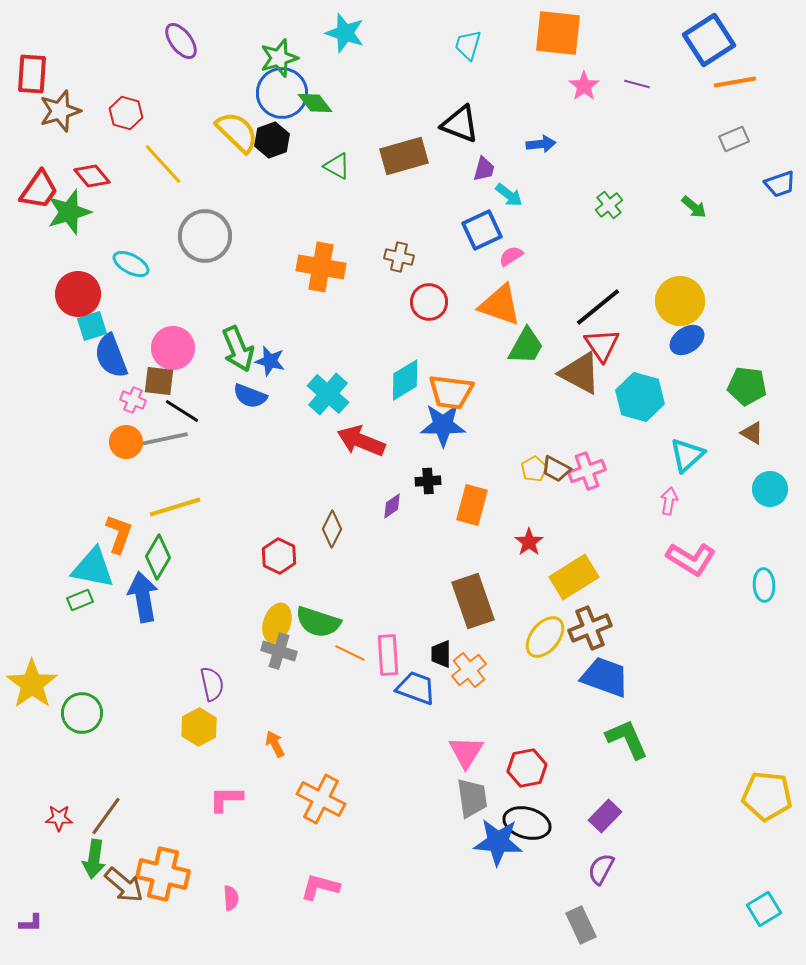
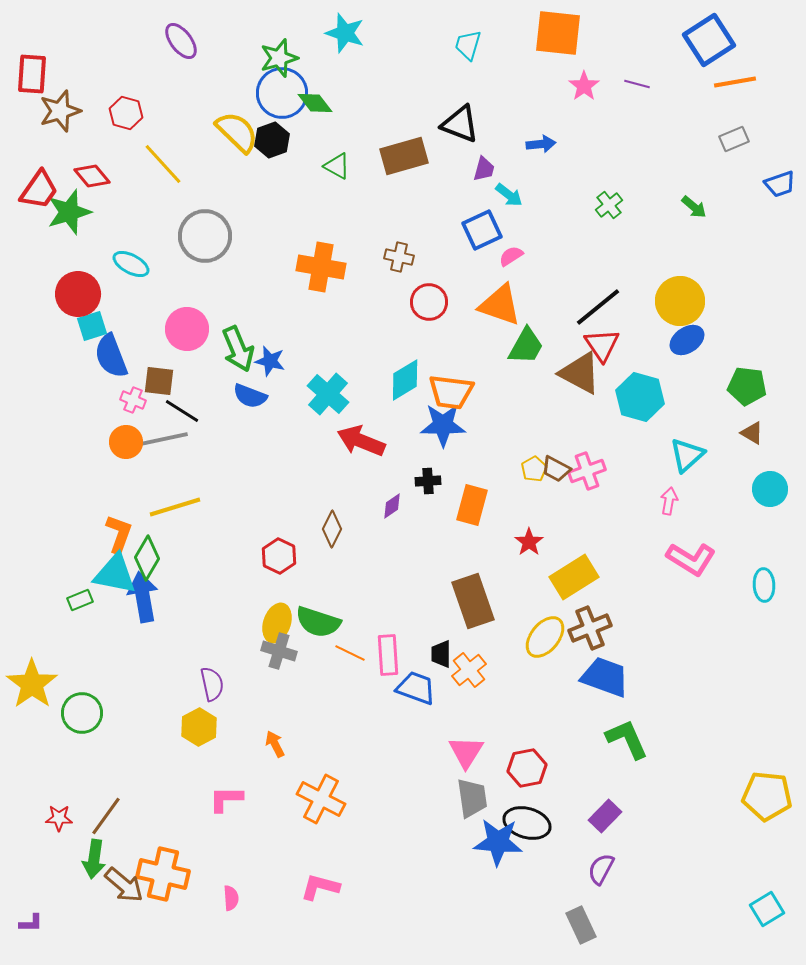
pink circle at (173, 348): moved 14 px right, 19 px up
green diamond at (158, 557): moved 11 px left, 1 px down
cyan triangle at (93, 568): moved 22 px right, 6 px down
cyan square at (764, 909): moved 3 px right
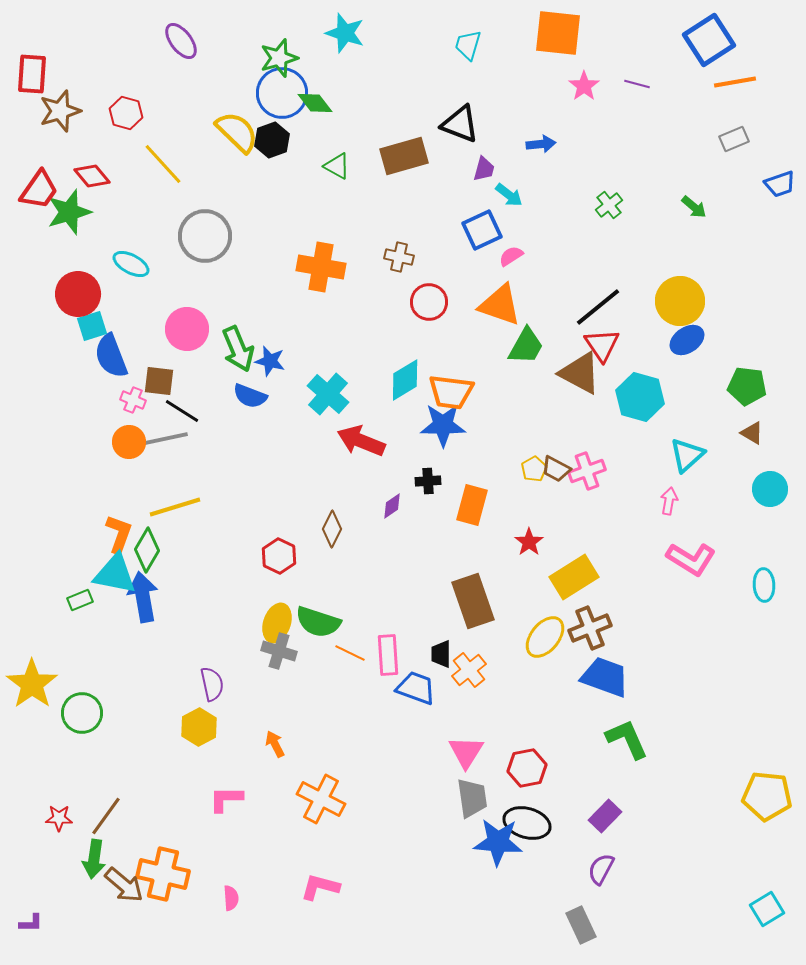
orange circle at (126, 442): moved 3 px right
green diamond at (147, 558): moved 8 px up
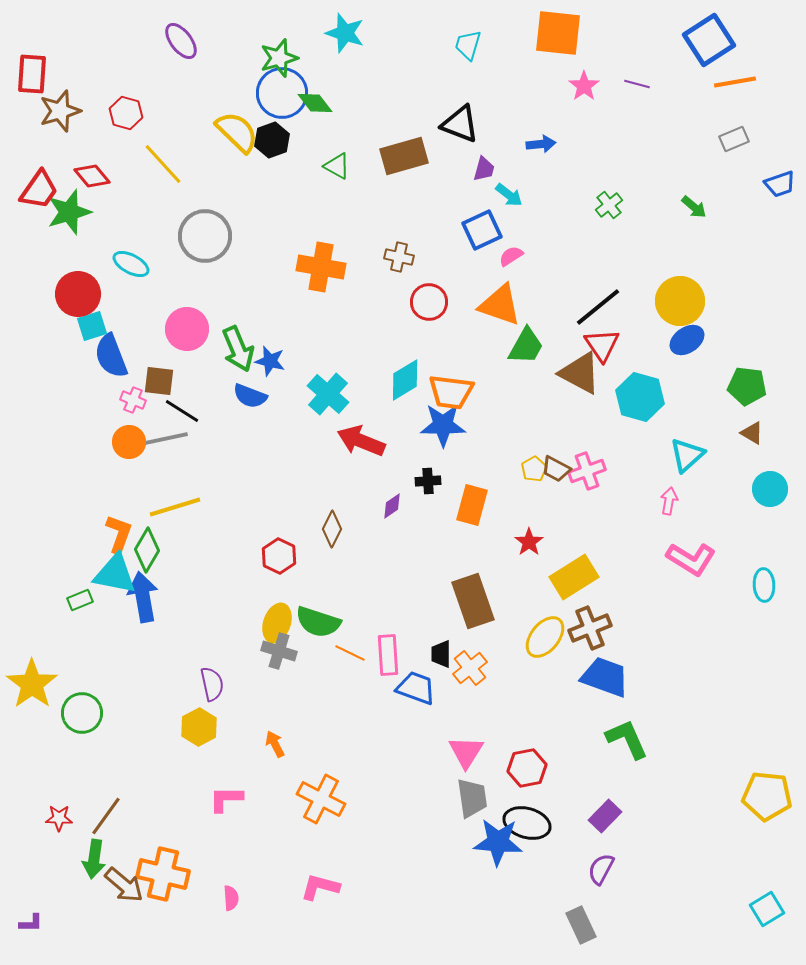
orange cross at (469, 670): moved 1 px right, 2 px up
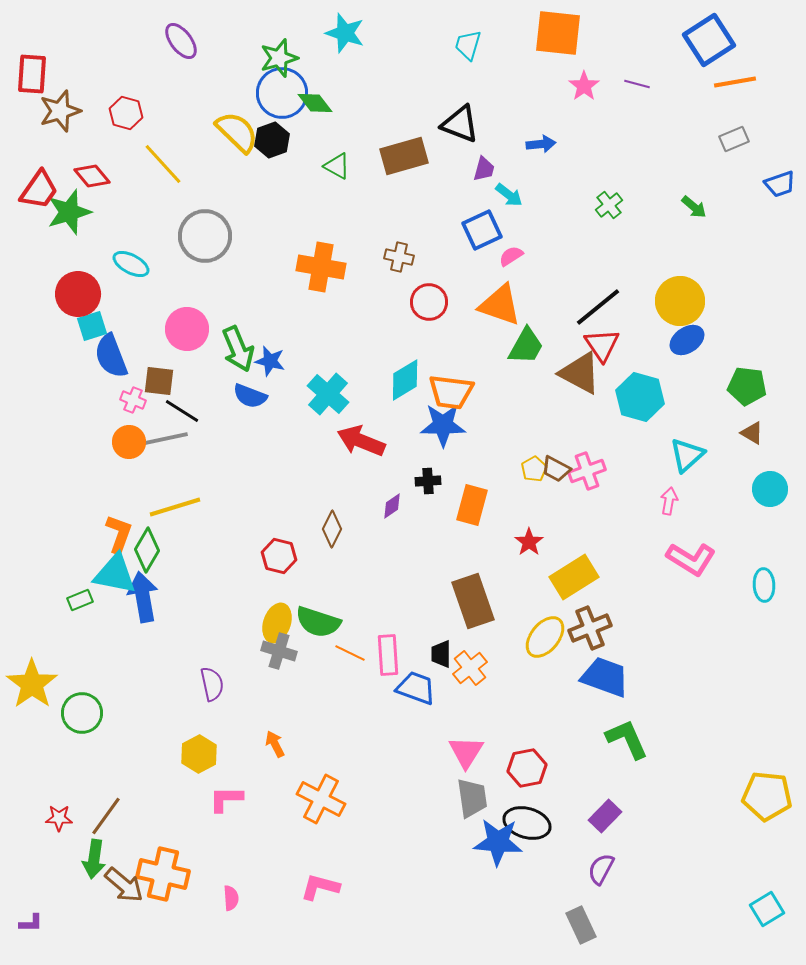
red hexagon at (279, 556): rotated 12 degrees counterclockwise
yellow hexagon at (199, 727): moved 27 px down
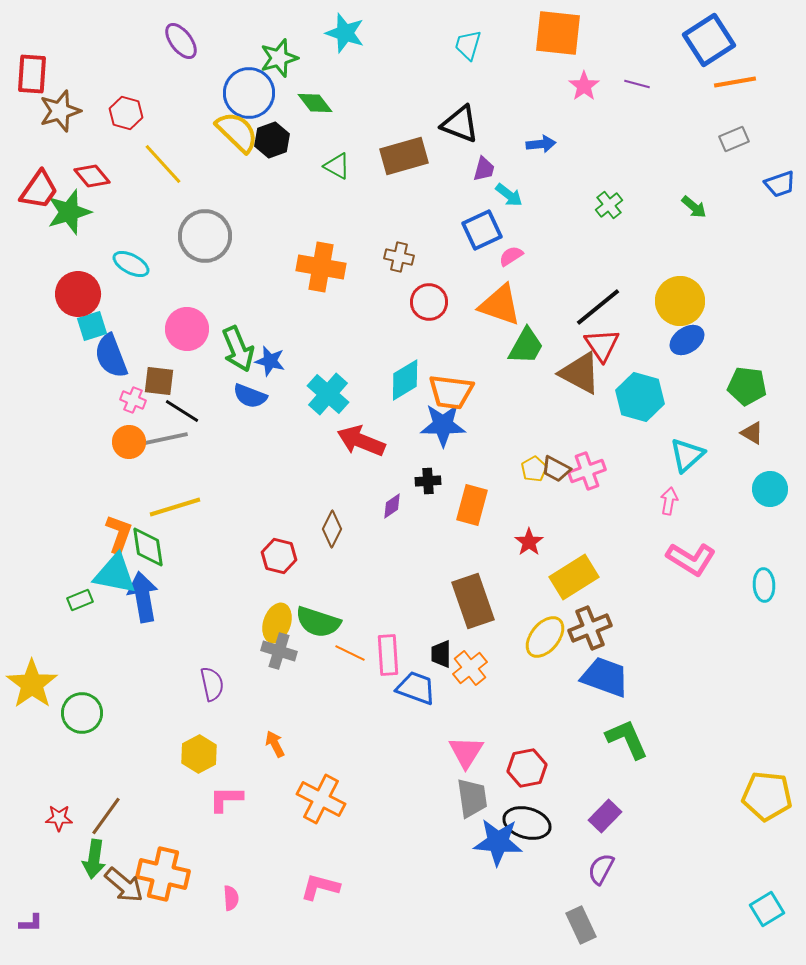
blue circle at (282, 93): moved 33 px left
green diamond at (147, 550): moved 1 px right, 3 px up; rotated 39 degrees counterclockwise
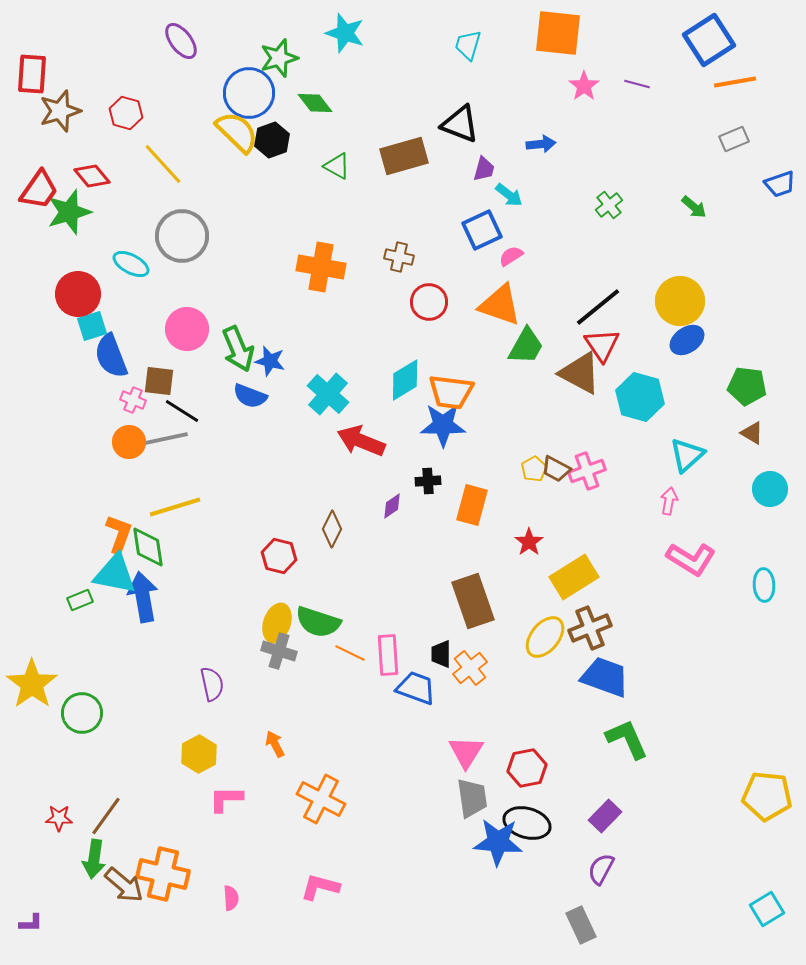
gray circle at (205, 236): moved 23 px left
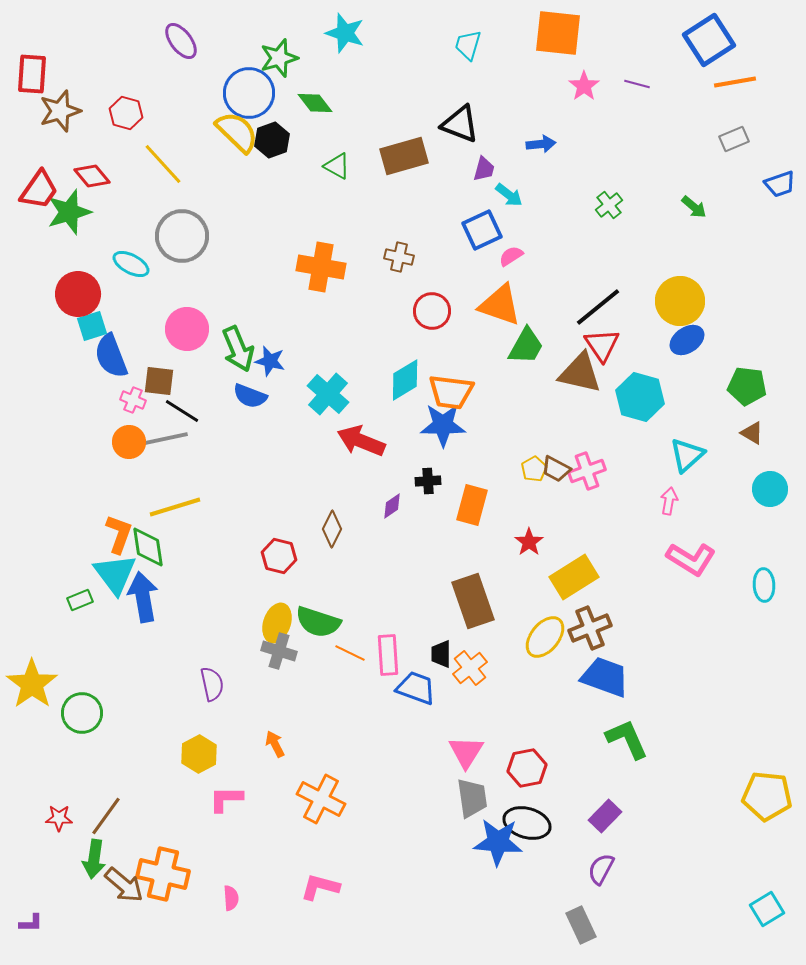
red circle at (429, 302): moved 3 px right, 9 px down
brown triangle at (580, 373): rotated 15 degrees counterclockwise
cyan triangle at (115, 574): rotated 42 degrees clockwise
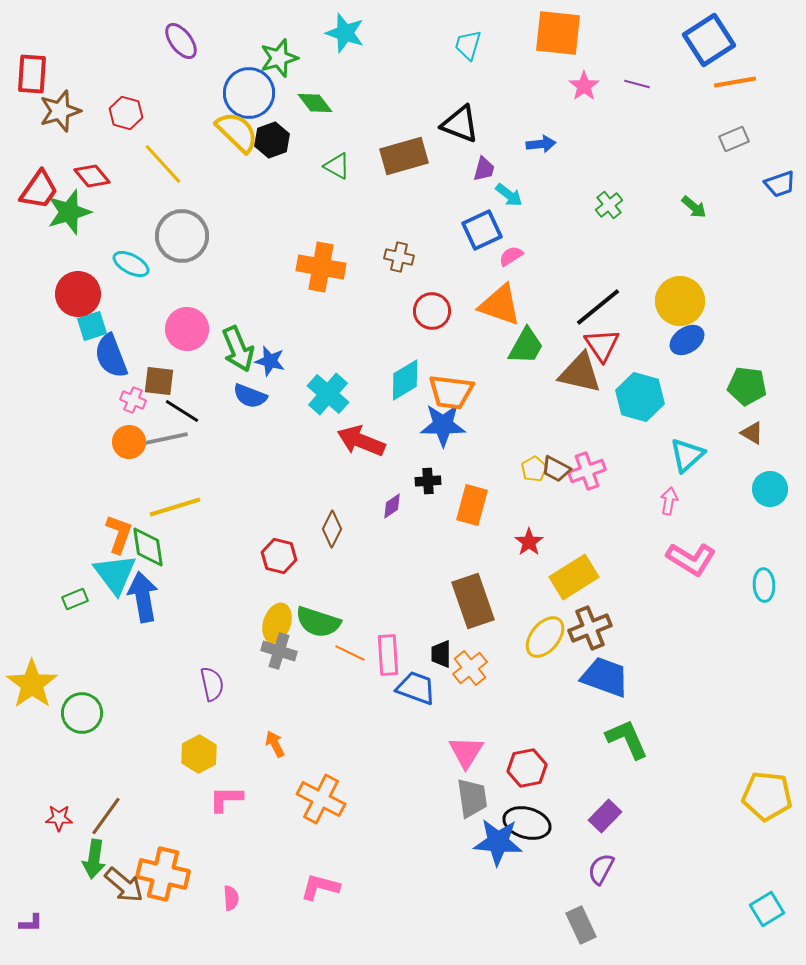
green rectangle at (80, 600): moved 5 px left, 1 px up
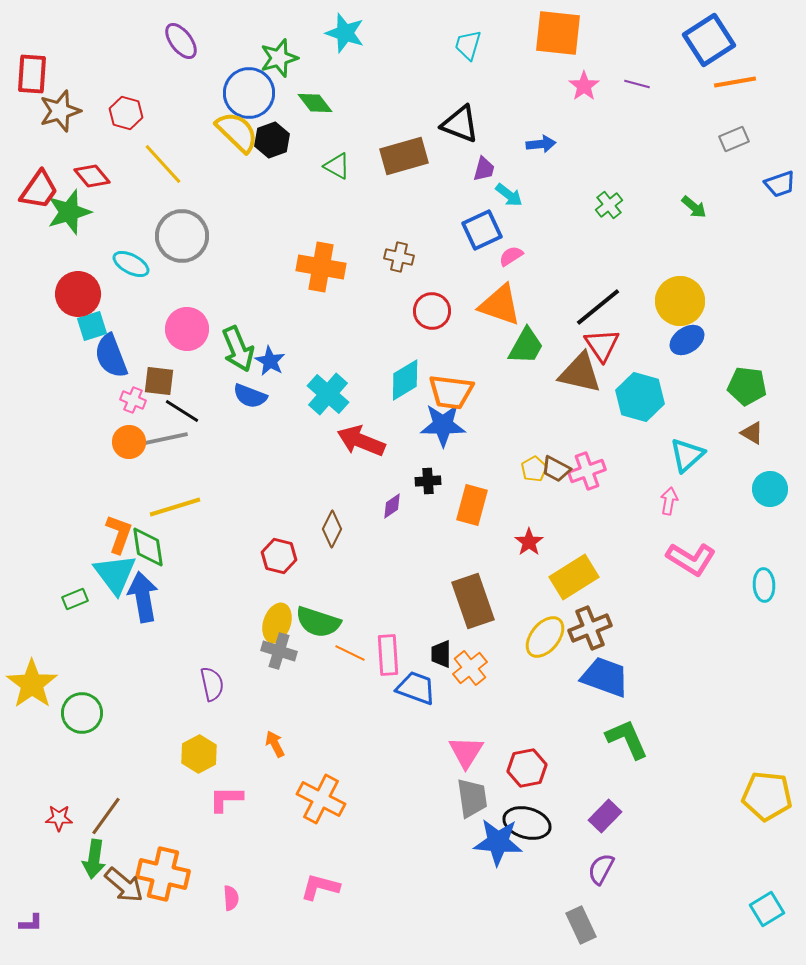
blue star at (270, 361): rotated 16 degrees clockwise
